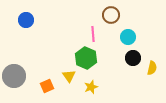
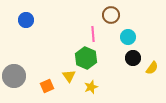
yellow semicircle: rotated 24 degrees clockwise
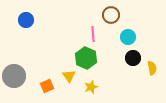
yellow semicircle: rotated 48 degrees counterclockwise
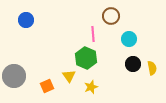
brown circle: moved 1 px down
cyan circle: moved 1 px right, 2 px down
black circle: moved 6 px down
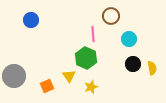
blue circle: moved 5 px right
